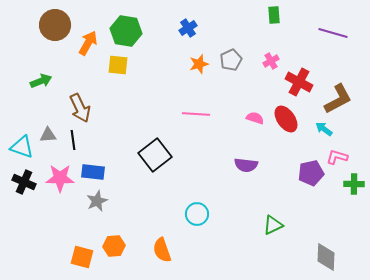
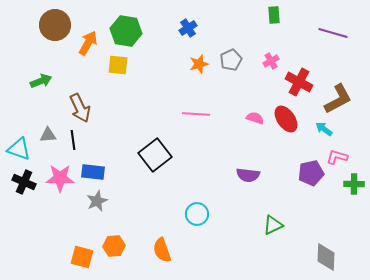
cyan triangle: moved 3 px left, 2 px down
purple semicircle: moved 2 px right, 10 px down
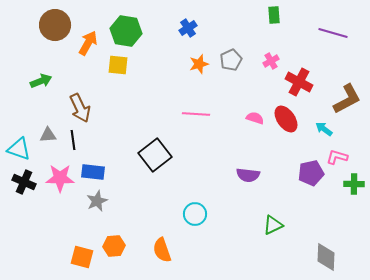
brown L-shape: moved 9 px right
cyan circle: moved 2 px left
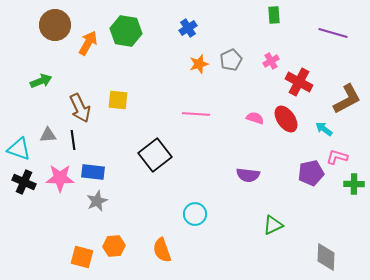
yellow square: moved 35 px down
